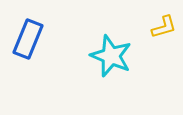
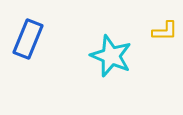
yellow L-shape: moved 1 px right, 4 px down; rotated 16 degrees clockwise
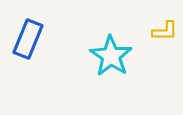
cyan star: rotated 12 degrees clockwise
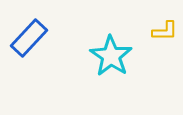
blue rectangle: moved 1 px right, 1 px up; rotated 21 degrees clockwise
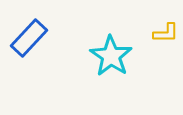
yellow L-shape: moved 1 px right, 2 px down
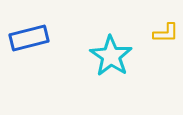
blue rectangle: rotated 33 degrees clockwise
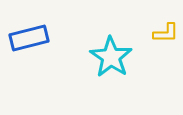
cyan star: moved 1 px down
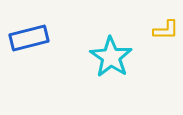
yellow L-shape: moved 3 px up
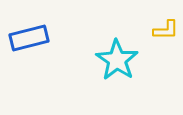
cyan star: moved 6 px right, 3 px down
